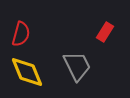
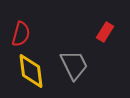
gray trapezoid: moved 3 px left, 1 px up
yellow diamond: moved 4 px right, 1 px up; rotated 15 degrees clockwise
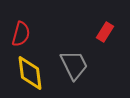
yellow diamond: moved 1 px left, 2 px down
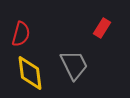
red rectangle: moved 3 px left, 4 px up
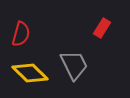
yellow diamond: rotated 39 degrees counterclockwise
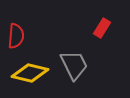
red semicircle: moved 5 px left, 2 px down; rotated 10 degrees counterclockwise
yellow diamond: rotated 30 degrees counterclockwise
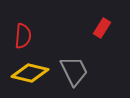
red semicircle: moved 7 px right
gray trapezoid: moved 6 px down
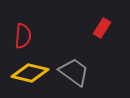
gray trapezoid: moved 1 px down; rotated 28 degrees counterclockwise
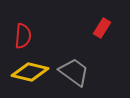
yellow diamond: moved 1 px up
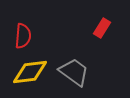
yellow diamond: rotated 21 degrees counterclockwise
